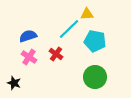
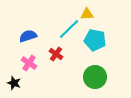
cyan pentagon: moved 1 px up
pink cross: moved 6 px down
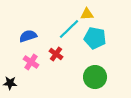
cyan pentagon: moved 2 px up
pink cross: moved 2 px right, 1 px up
black star: moved 4 px left; rotated 16 degrees counterclockwise
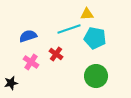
cyan line: rotated 25 degrees clockwise
green circle: moved 1 px right, 1 px up
black star: moved 1 px right; rotated 16 degrees counterclockwise
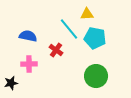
cyan line: rotated 70 degrees clockwise
blue semicircle: rotated 30 degrees clockwise
red cross: moved 4 px up
pink cross: moved 2 px left, 2 px down; rotated 35 degrees counterclockwise
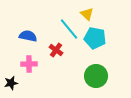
yellow triangle: rotated 48 degrees clockwise
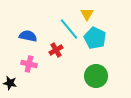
yellow triangle: rotated 16 degrees clockwise
cyan pentagon: rotated 15 degrees clockwise
red cross: rotated 24 degrees clockwise
pink cross: rotated 14 degrees clockwise
black star: moved 1 px left; rotated 24 degrees clockwise
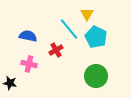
cyan pentagon: moved 1 px right, 1 px up
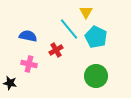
yellow triangle: moved 1 px left, 2 px up
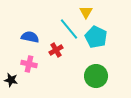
blue semicircle: moved 2 px right, 1 px down
black star: moved 1 px right, 3 px up
